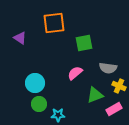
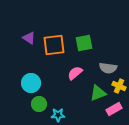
orange square: moved 22 px down
purple triangle: moved 9 px right
cyan circle: moved 4 px left
green triangle: moved 3 px right, 2 px up
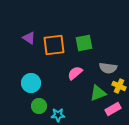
green circle: moved 2 px down
pink rectangle: moved 1 px left
